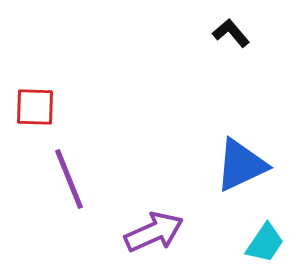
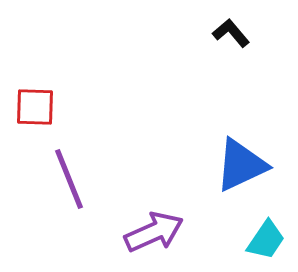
cyan trapezoid: moved 1 px right, 3 px up
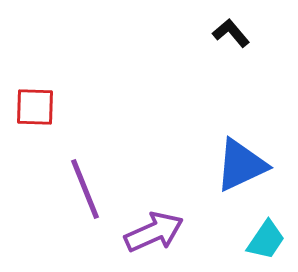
purple line: moved 16 px right, 10 px down
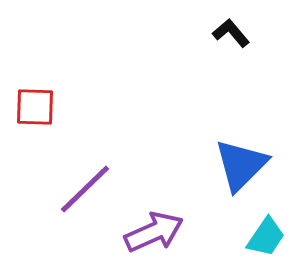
blue triangle: rotated 20 degrees counterclockwise
purple line: rotated 68 degrees clockwise
cyan trapezoid: moved 3 px up
